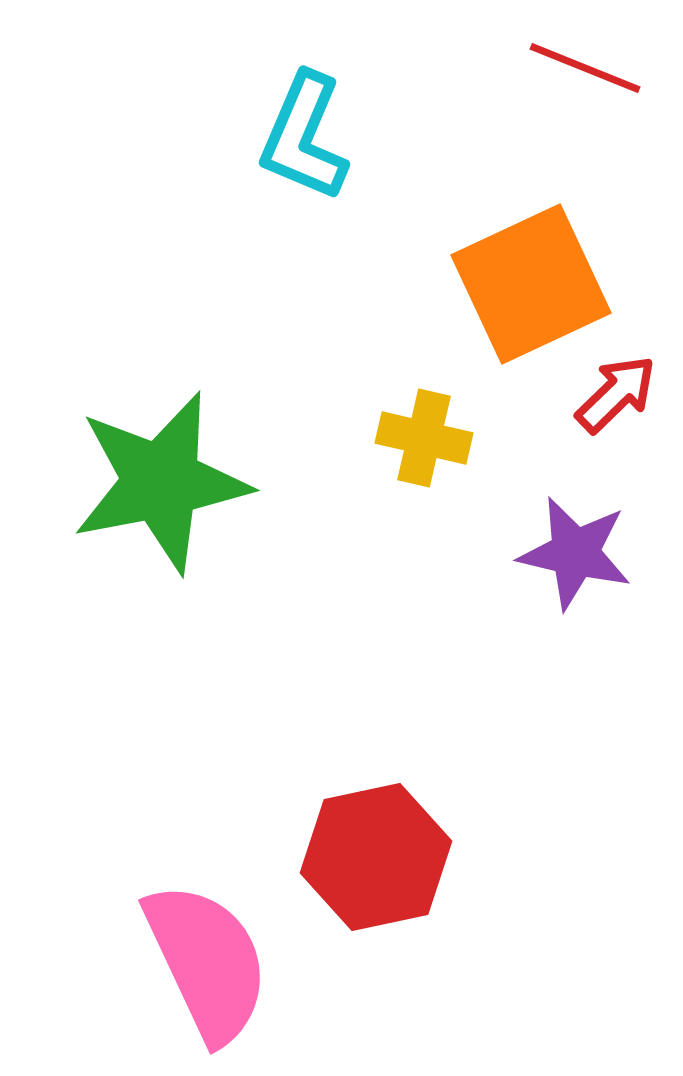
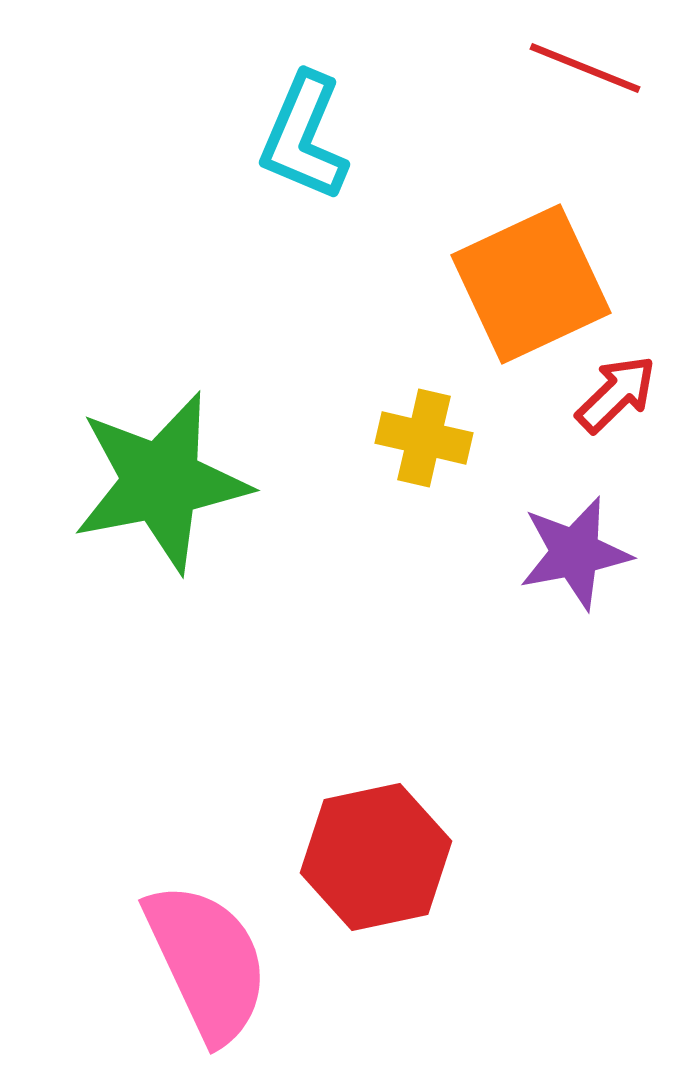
purple star: rotated 24 degrees counterclockwise
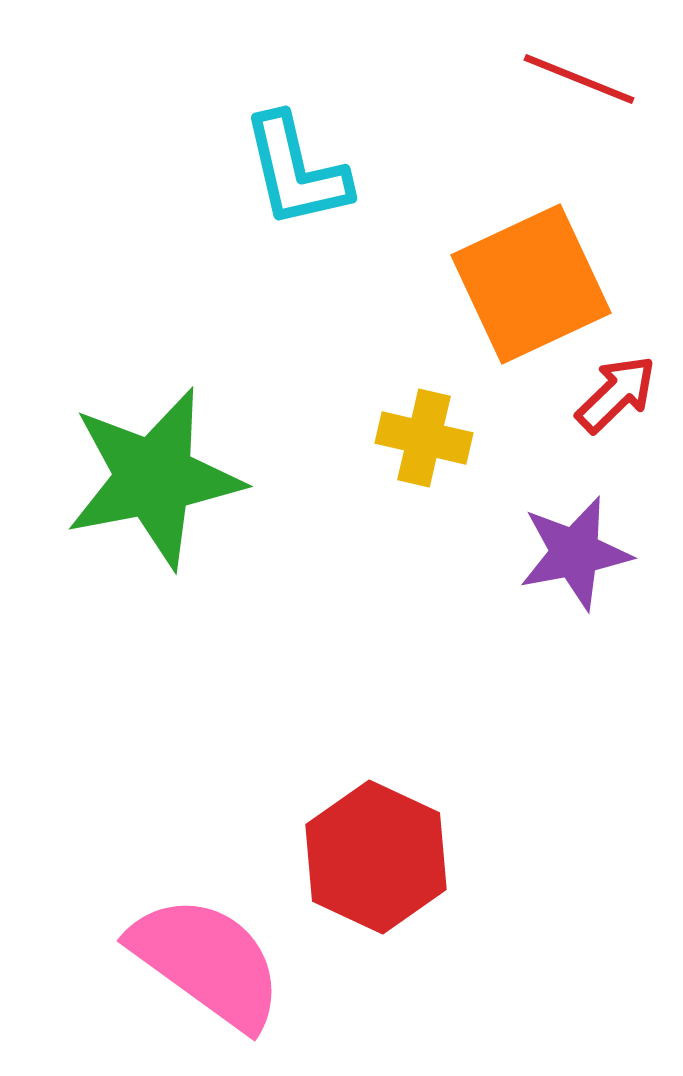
red line: moved 6 px left, 11 px down
cyan L-shape: moved 8 px left, 34 px down; rotated 36 degrees counterclockwise
green star: moved 7 px left, 4 px up
red hexagon: rotated 23 degrees counterclockwise
pink semicircle: rotated 29 degrees counterclockwise
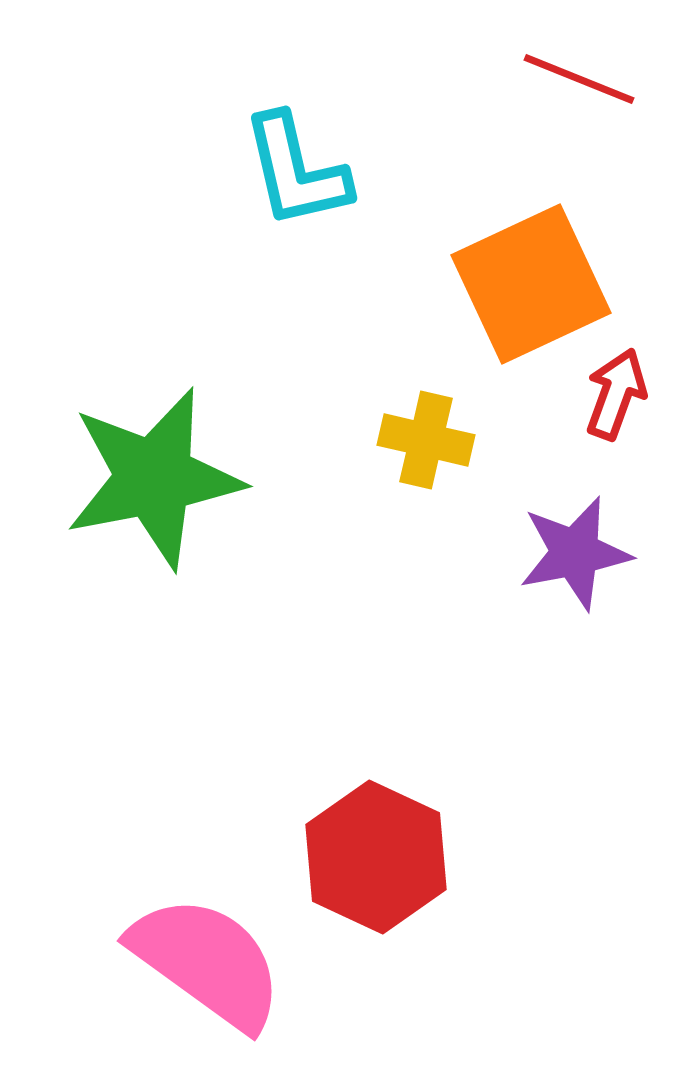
red arrow: rotated 26 degrees counterclockwise
yellow cross: moved 2 px right, 2 px down
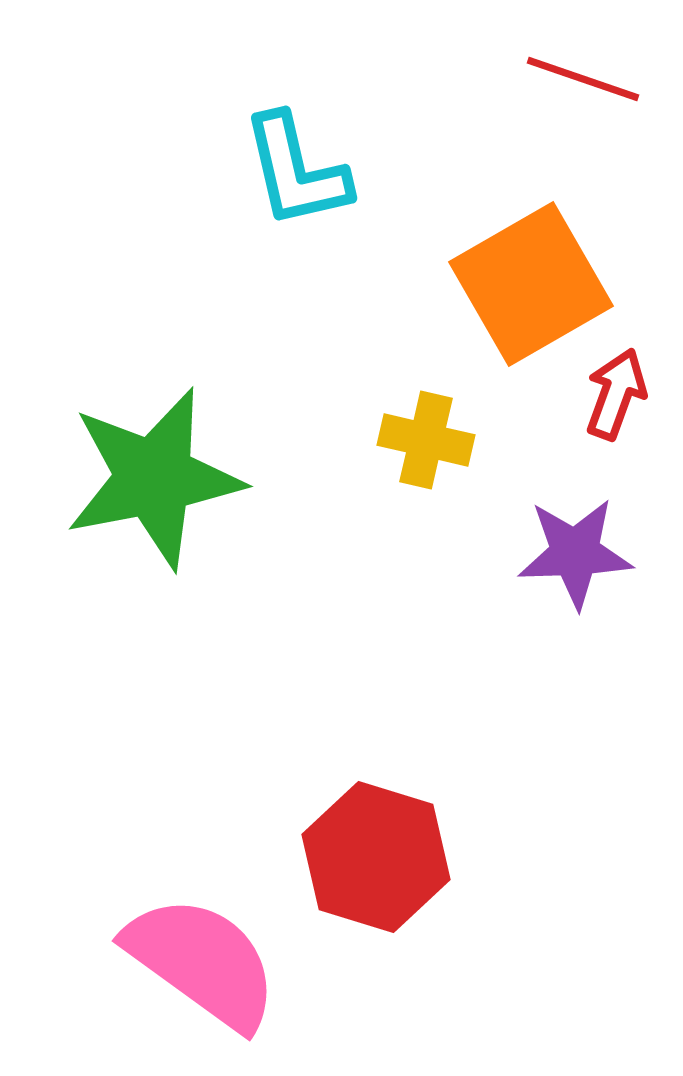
red line: moved 4 px right; rotated 3 degrees counterclockwise
orange square: rotated 5 degrees counterclockwise
purple star: rotated 9 degrees clockwise
red hexagon: rotated 8 degrees counterclockwise
pink semicircle: moved 5 px left
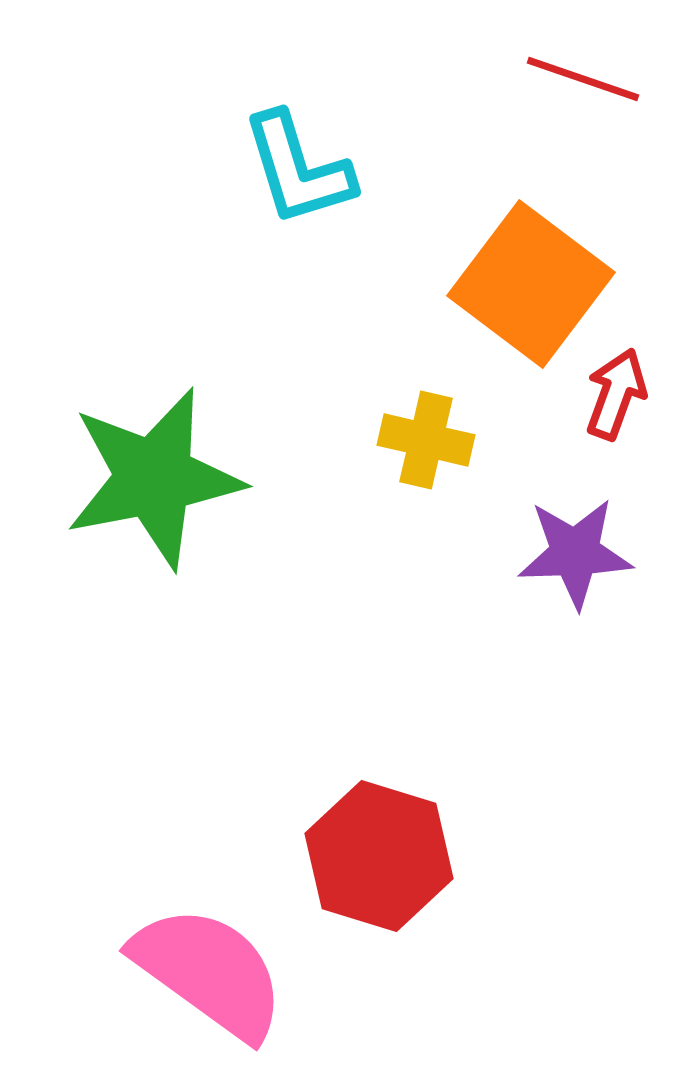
cyan L-shape: moved 2 px right, 2 px up; rotated 4 degrees counterclockwise
orange square: rotated 23 degrees counterclockwise
red hexagon: moved 3 px right, 1 px up
pink semicircle: moved 7 px right, 10 px down
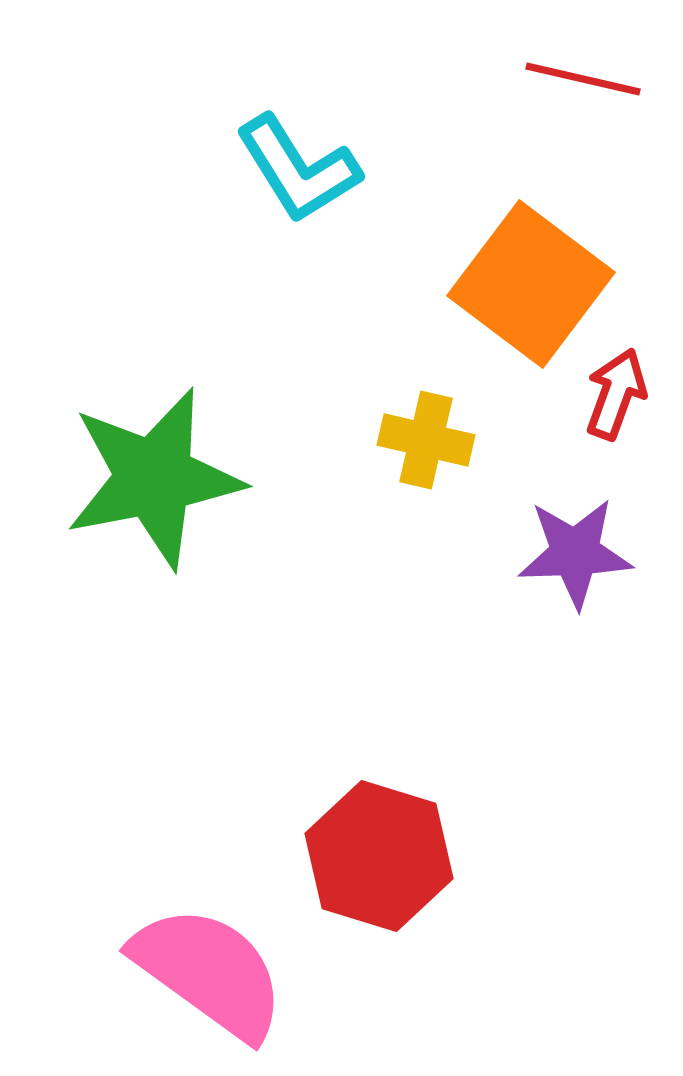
red line: rotated 6 degrees counterclockwise
cyan L-shape: rotated 15 degrees counterclockwise
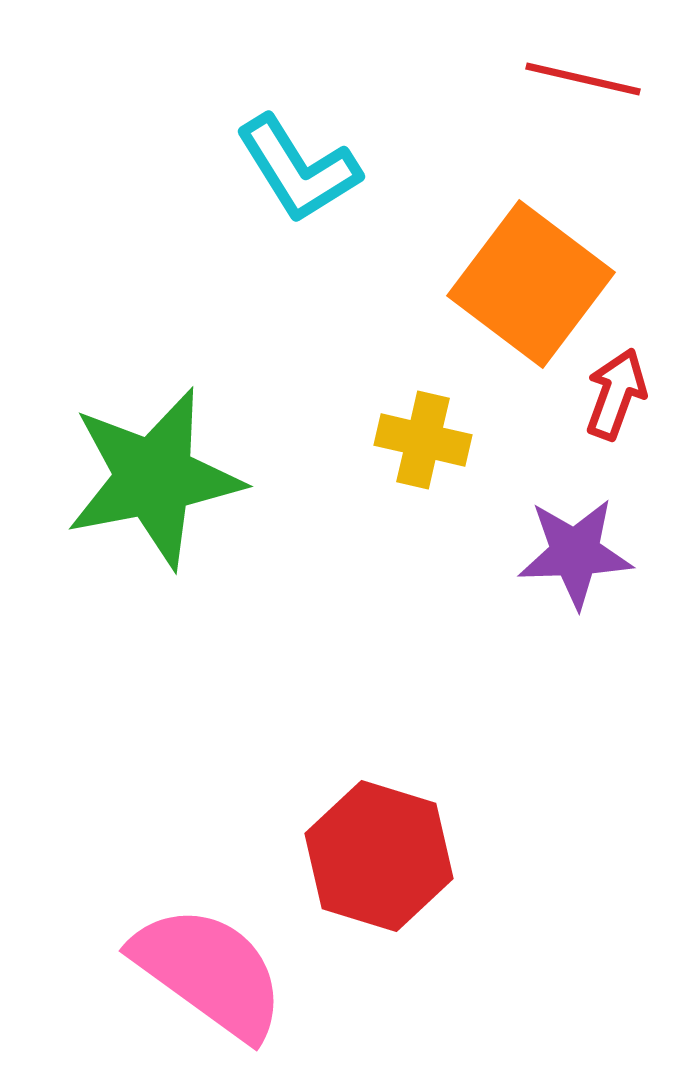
yellow cross: moved 3 px left
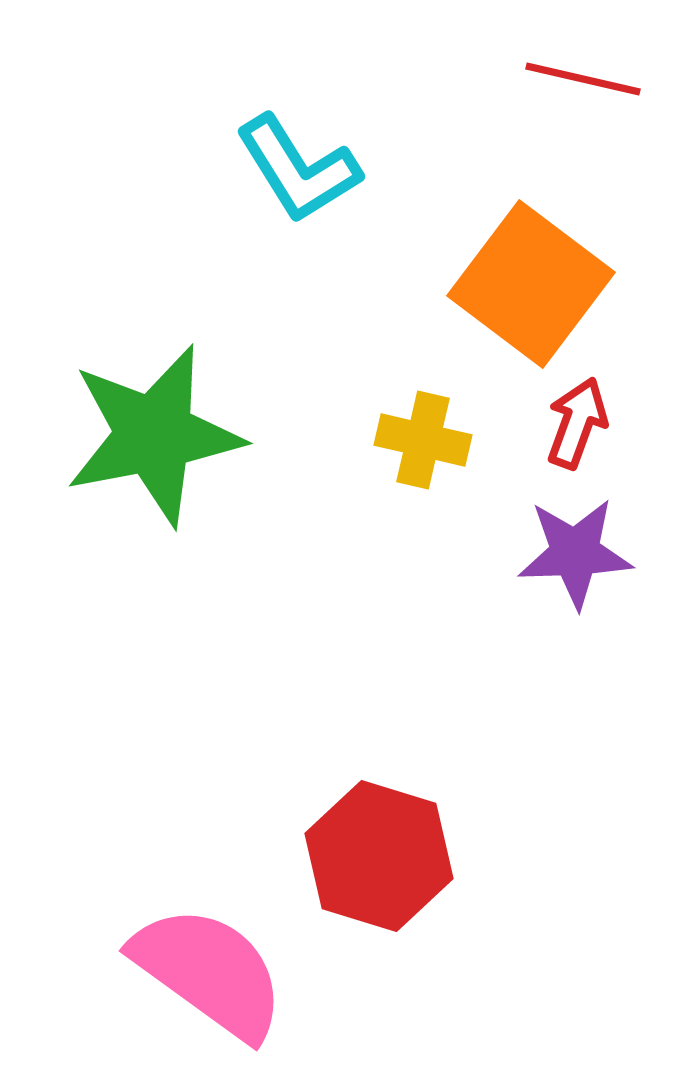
red arrow: moved 39 px left, 29 px down
green star: moved 43 px up
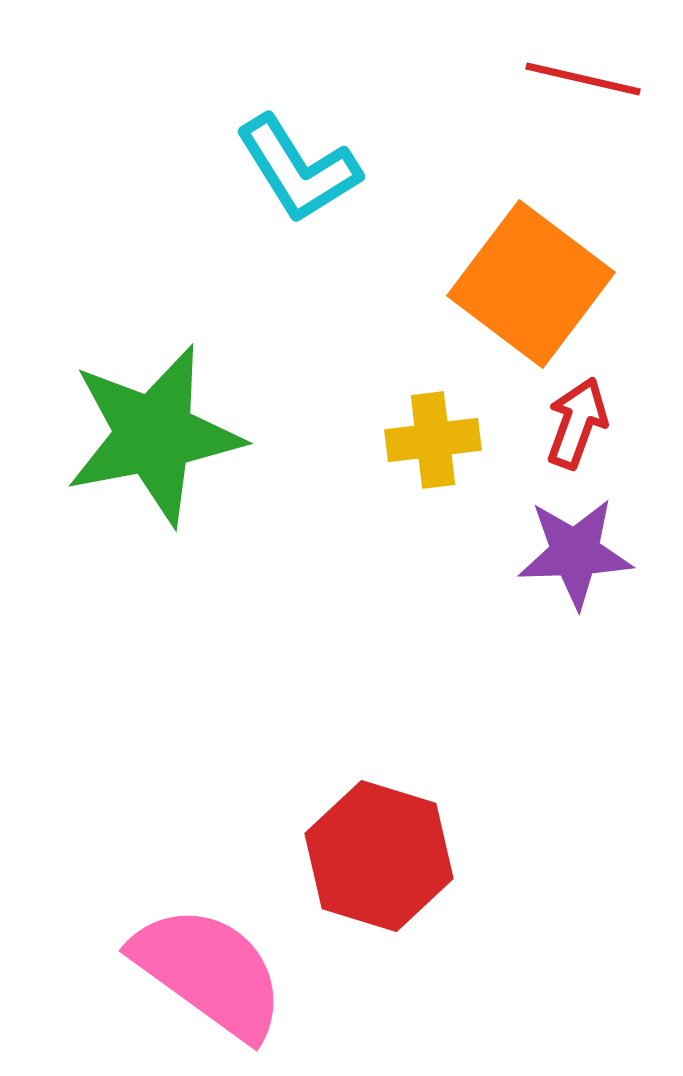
yellow cross: moved 10 px right; rotated 20 degrees counterclockwise
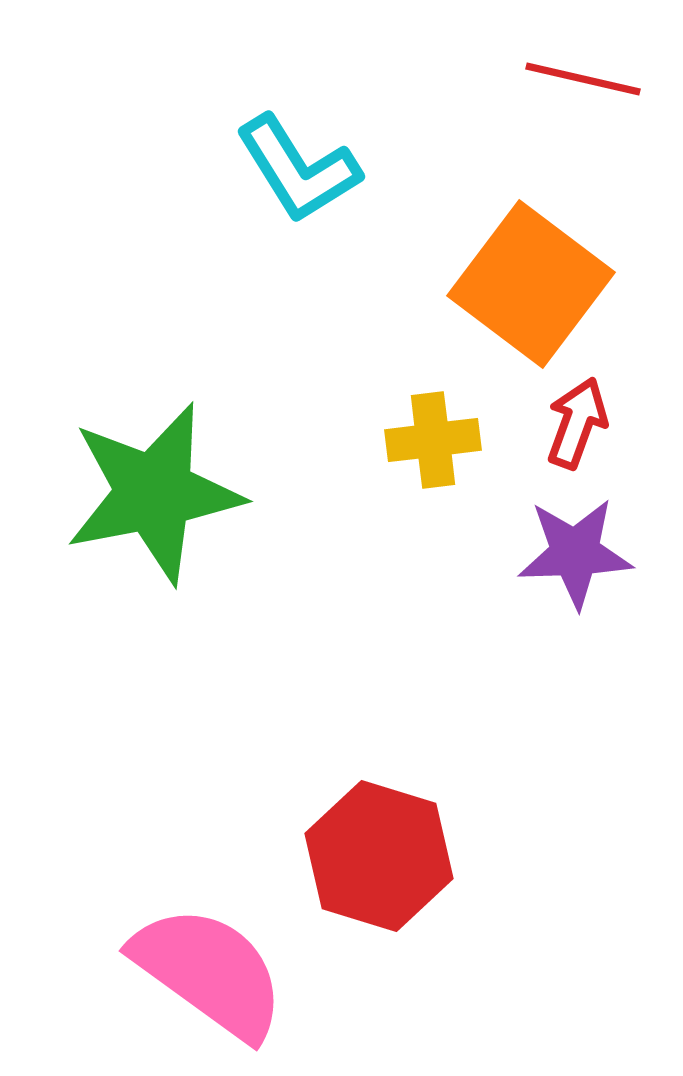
green star: moved 58 px down
